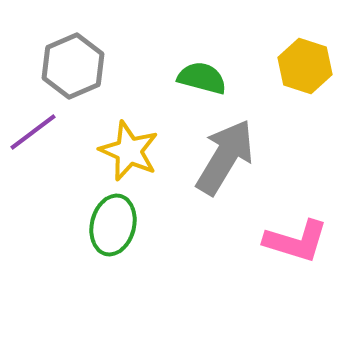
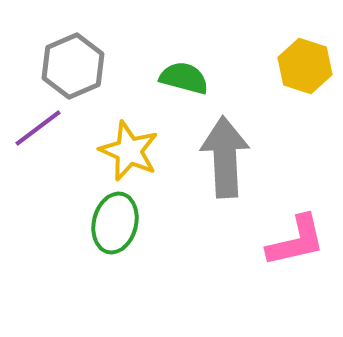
green semicircle: moved 18 px left
purple line: moved 5 px right, 4 px up
gray arrow: rotated 34 degrees counterclockwise
green ellipse: moved 2 px right, 2 px up
pink L-shape: rotated 30 degrees counterclockwise
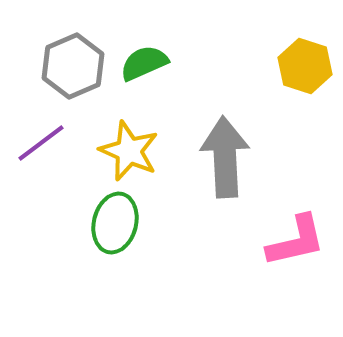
green semicircle: moved 40 px left, 15 px up; rotated 39 degrees counterclockwise
purple line: moved 3 px right, 15 px down
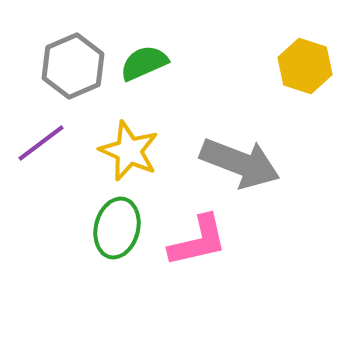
gray arrow: moved 15 px right, 6 px down; rotated 114 degrees clockwise
green ellipse: moved 2 px right, 5 px down
pink L-shape: moved 98 px left
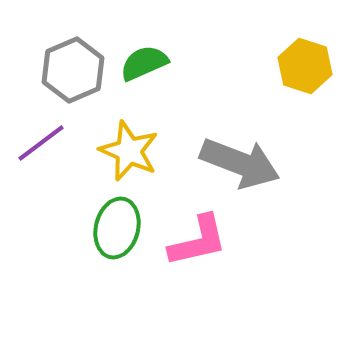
gray hexagon: moved 4 px down
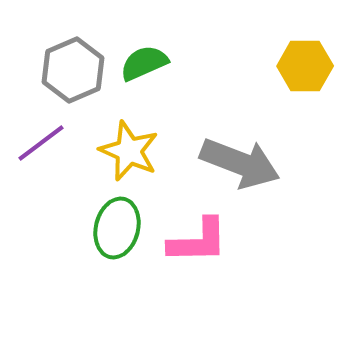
yellow hexagon: rotated 18 degrees counterclockwise
pink L-shape: rotated 12 degrees clockwise
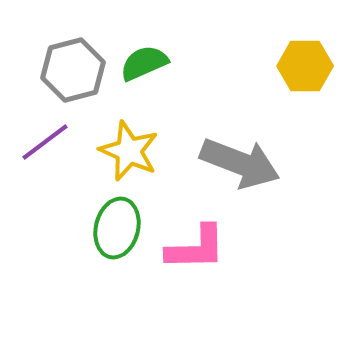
gray hexagon: rotated 8 degrees clockwise
purple line: moved 4 px right, 1 px up
pink L-shape: moved 2 px left, 7 px down
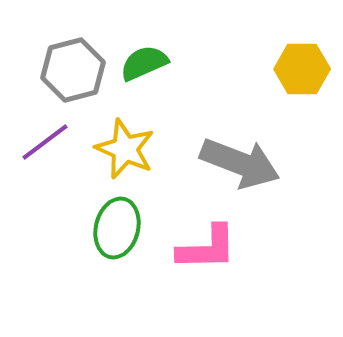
yellow hexagon: moved 3 px left, 3 px down
yellow star: moved 4 px left, 2 px up
pink L-shape: moved 11 px right
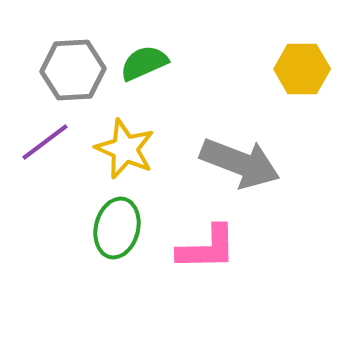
gray hexagon: rotated 12 degrees clockwise
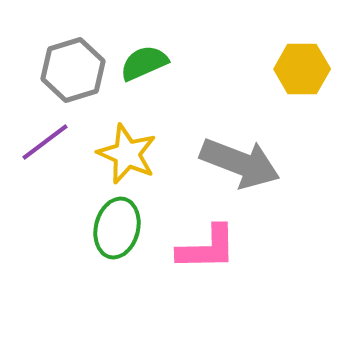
gray hexagon: rotated 14 degrees counterclockwise
yellow star: moved 2 px right, 5 px down
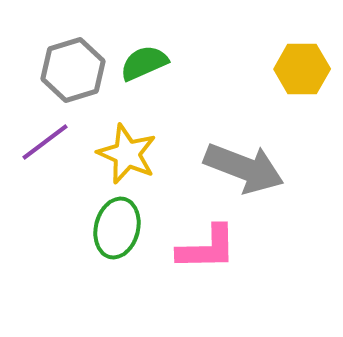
gray arrow: moved 4 px right, 5 px down
